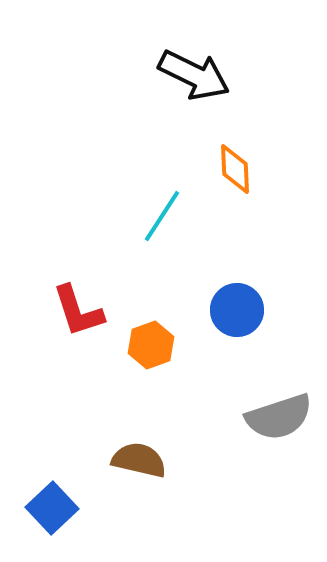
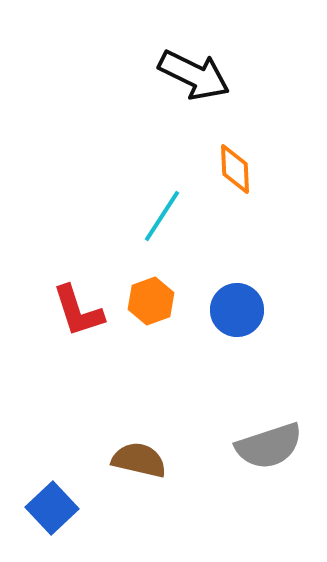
orange hexagon: moved 44 px up
gray semicircle: moved 10 px left, 29 px down
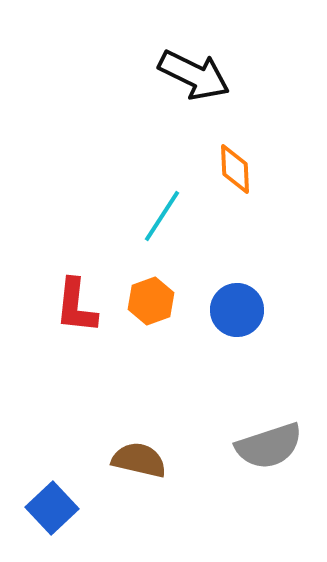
red L-shape: moved 2 px left, 5 px up; rotated 24 degrees clockwise
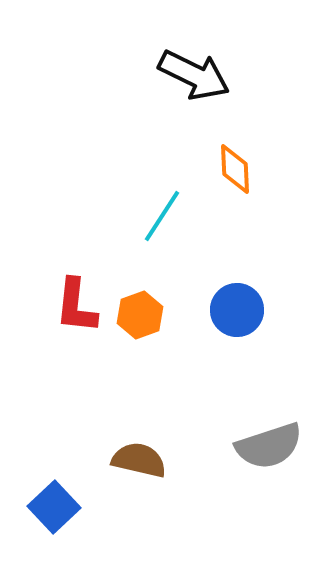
orange hexagon: moved 11 px left, 14 px down
blue square: moved 2 px right, 1 px up
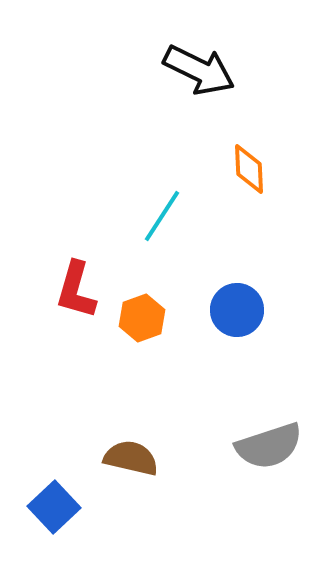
black arrow: moved 5 px right, 5 px up
orange diamond: moved 14 px right
red L-shape: moved 16 px up; rotated 10 degrees clockwise
orange hexagon: moved 2 px right, 3 px down
brown semicircle: moved 8 px left, 2 px up
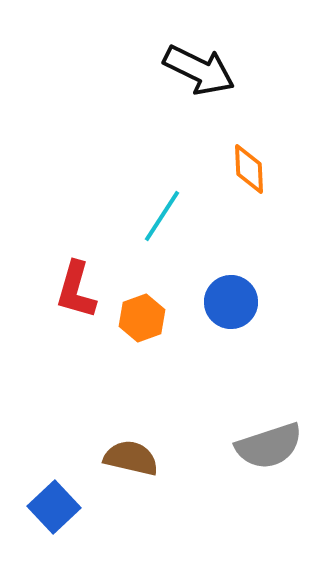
blue circle: moved 6 px left, 8 px up
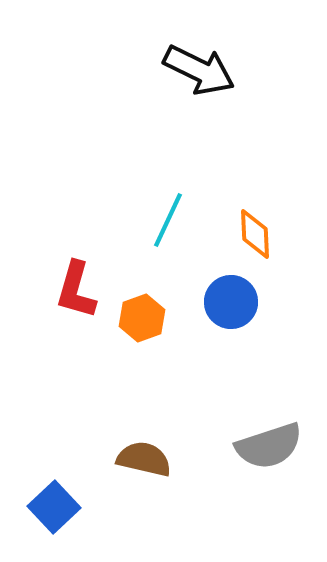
orange diamond: moved 6 px right, 65 px down
cyan line: moved 6 px right, 4 px down; rotated 8 degrees counterclockwise
brown semicircle: moved 13 px right, 1 px down
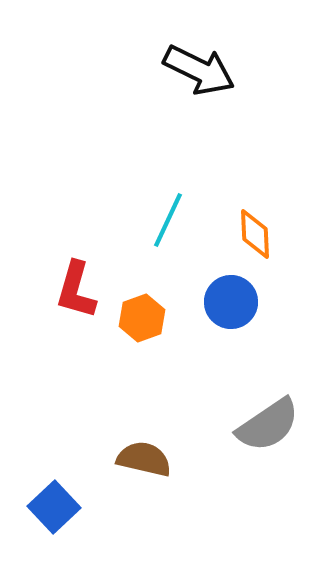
gray semicircle: moved 1 px left, 21 px up; rotated 16 degrees counterclockwise
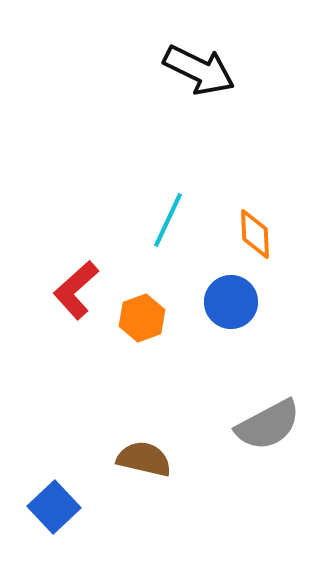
red L-shape: rotated 32 degrees clockwise
gray semicircle: rotated 6 degrees clockwise
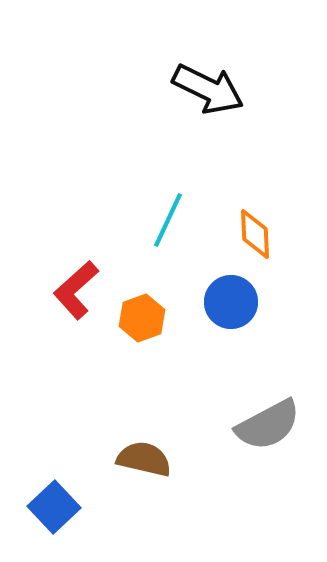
black arrow: moved 9 px right, 19 px down
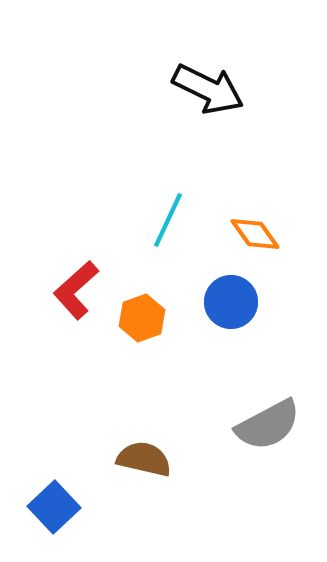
orange diamond: rotated 33 degrees counterclockwise
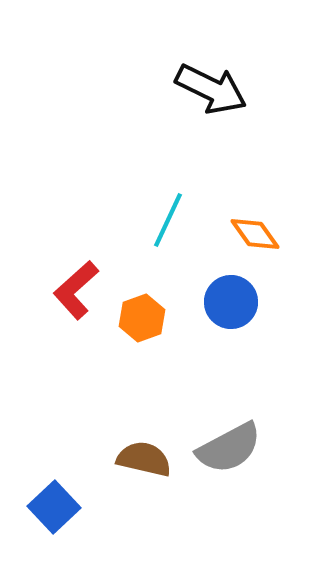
black arrow: moved 3 px right
gray semicircle: moved 39 px left, 23 px down
